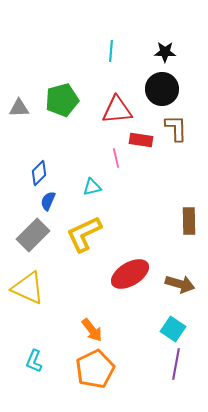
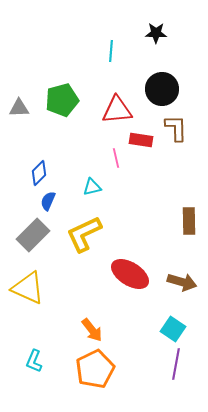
black star: moved 9 px left, 19 px up
red ellipse: rotated 63 degrees clockwise
brown arrow: moved 2 px right, 2 px up
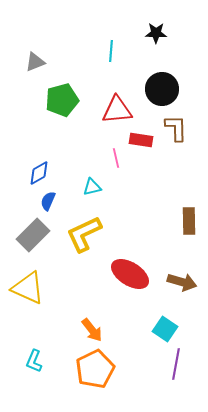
gray triangle: moved 16 px right, 46 px up; rotated 20 degrees counterclockwise
blue diamond: rotated 15 degrees clockwise
cyan square: moved 8 px left
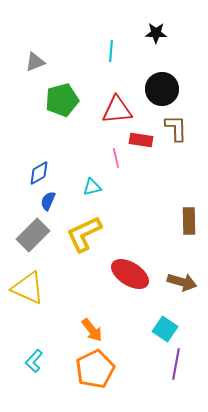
cyan L-shape: rotated 20 degrees clockwise
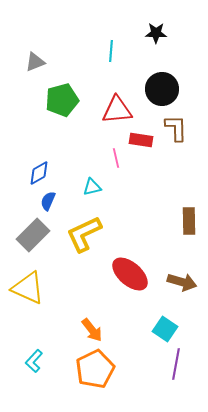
red ellipse: rotated 9 degrees clockwise
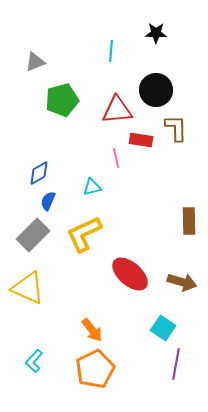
black circle: moved 6 px left, 1 px down
cyan square: moved 2 px left, 1 px up
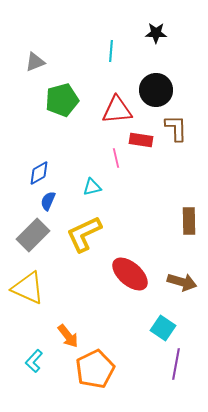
orange arrow: moved 24 px left, 6 px down
